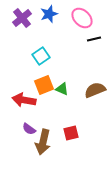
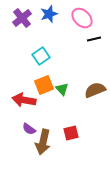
green triangle: rotated 24 degrees clockwise
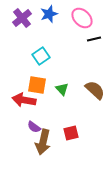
orange square: moved 7 px left; rotated 30 degrees clockwise
brown semicircle: rotated 65 degrees clockwise
purple semicircle: moved 5 px right, 2 px up
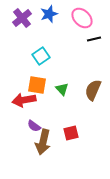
brown semicircle: moved 2 px left; rotated 110 degrees counterclockwise
red arrow: rotated 20 degrees counterclockwise
purple semicircle: moved 1 px up
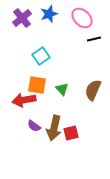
brown arrow: moved 11 px right, 14 px up
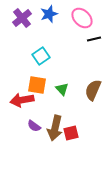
red arrow: moved 2 px left
brown arrow: moved 1 px right
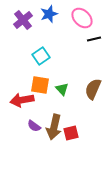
purple cross: moved 1 px right, 2 px down
orange square: moved 3 px right
brown semicircle: moved 1 px up
brown arrow: moved 1 px left, 1 px up
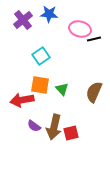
blue star: rotated 24 degrees clockwise
pink ellipse: moved 2 px left, 11 px down; rotated 30 degrees counterclockwise
brown semicircle: moved 1 px right, 3 px down
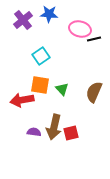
purple semicircle: moved 6 px down; rotated 152 degrees clockwise
